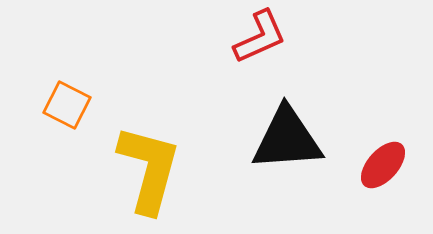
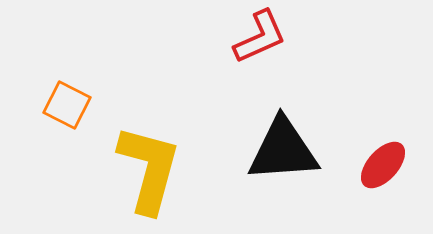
black triangle: moved 4 px left, 11 px down
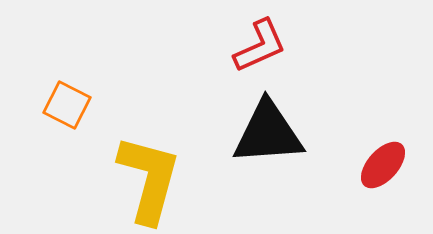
red L-shape: moved 9 px down
black triangle: moved 15 px left, 17 px up
yellow L-shape: moved 10 px down
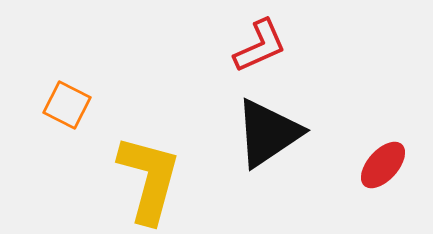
black triangle: rotated 30 degrees counterclockwise
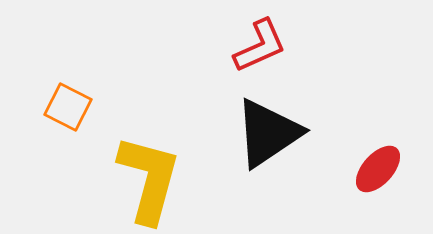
orange square: moved 1 px right, 2 px down
red ellipse: moved 5 px left, 4 px down
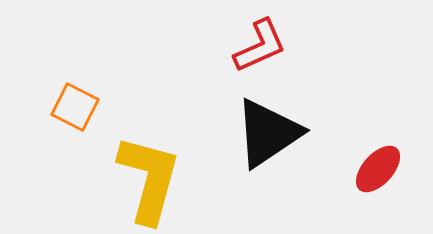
orange square: moved 7 px right
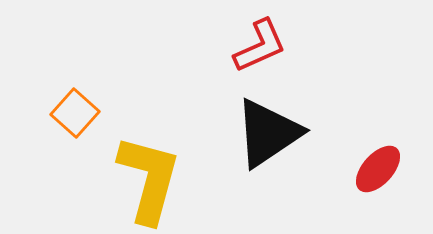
orange square: moved 6 px down; rotated 15 degrees clockwise
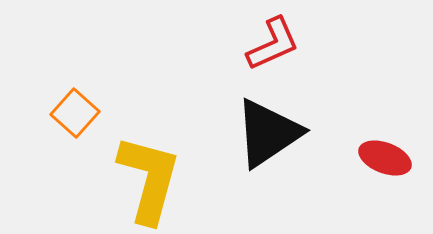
red L-shape: moved 13 px right, 2 px up
red ellipse: moved 7 px right, 11 px up; rotated 69 degrees clockwise
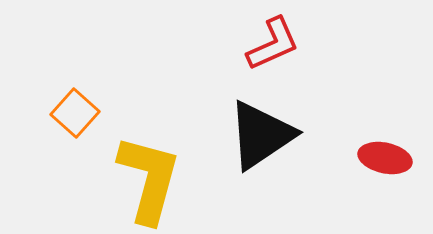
black triangle: moved 7 px left, 2 px down
red ellipse: rotated 9 degrees counterclockwise
